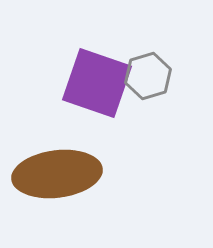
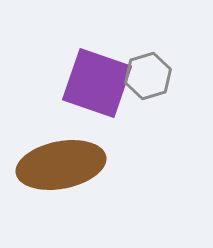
brown ellipse: moved 4 px right, 9 px up; rotated 4 degrees counterclockwise
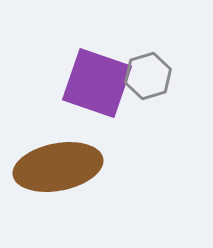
brown ellipse: moved 3 px left, 2 px down
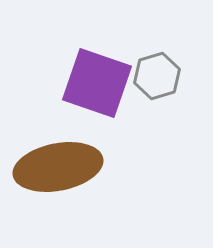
gray hexagon: moved 9 px right
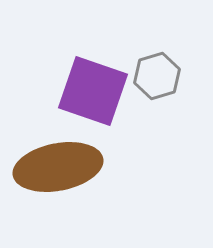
purple square: moved 4 px left, 8 px down
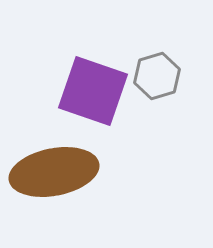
brown ellipse: moved 4 px left, 5 px down
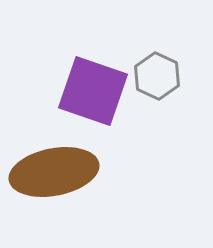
gray hexagon: rotated 18 degrees counterclockwise
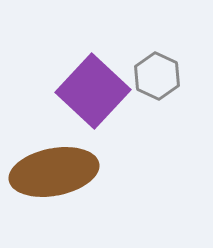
purple square: rotated 24 degrees clockwise
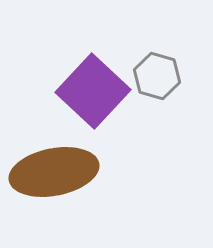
gray hexagon: rotated 9 degrees counterclockwise
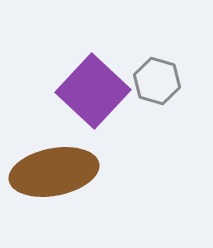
gray hexagon: moved 5 px down
